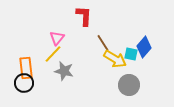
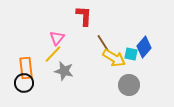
yellow arrow: moved 1 px left, 1 px up
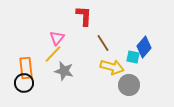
cyan square: moved 2 px right, 3 px down
yellow arrow: moved 2 px left, 9 px down; rotated 15 degrees counterclockwise
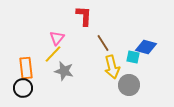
blue diamond: moved 2 px right; rotated 65 degrees clockwise
yellow arrow: rotated 60 degrees clockwise
black circle: moved 1 px left, 5 px down
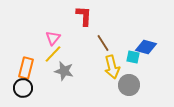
pink triangle: moved 4 px left
orange rectangle: rotated 20 degrees clockwise
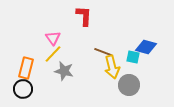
pink triangle: rotated 14 degrees counterclockwise
brown line: moved 9 px down; rotated 36 degrees counterclockwise
black circle: moved 1 px down
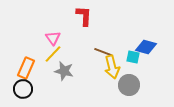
orange rectangle: rotated 10 degrees clockwise
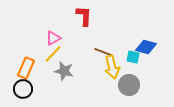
pink triangle: rotated 35 degrees clockwise
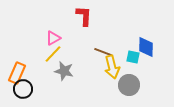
blue diamond: rotated 75 degrees clockwise
orange rectangle: moved 9 px left, 5 px down
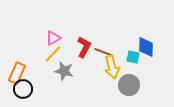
red L-shape: moved 31 px down; rotated 25 degrees clockwise
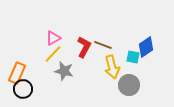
blue diamond: rotated 55 degrees clockwise
brown line: moved 7 px up
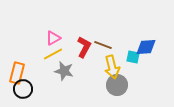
blue diamond: rotated 30 degrees clockwise
yellow line: rotated 18 degrees clockwise
orange rectangle: rotated 10 degrees counterclockwise
gray circle: moved 12 px left
